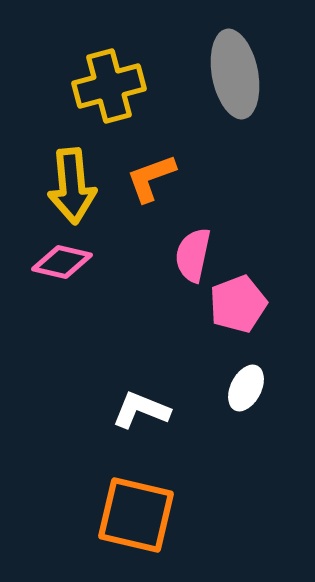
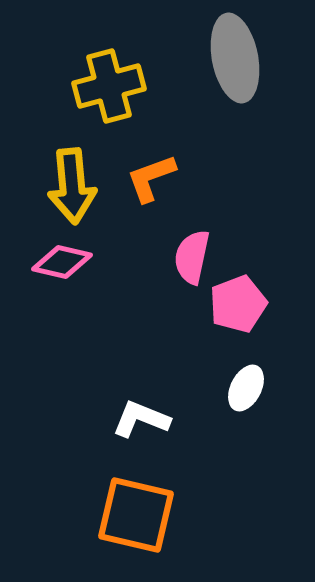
gray ellipse: moved 16 px up
pink semicircle: moved 1 px left, 2 px down
white L-shape: moved 9 px down
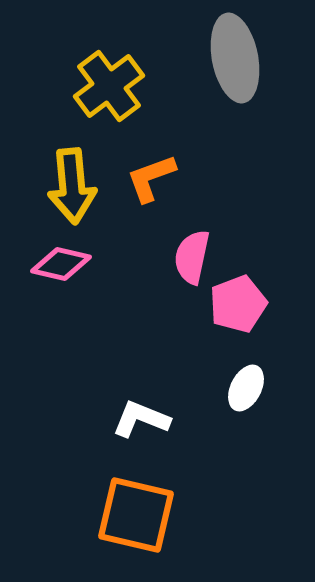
yellow cross: rotated 22 degrees counterclockwise
pink diamond: moved 1 px left, 2 px down
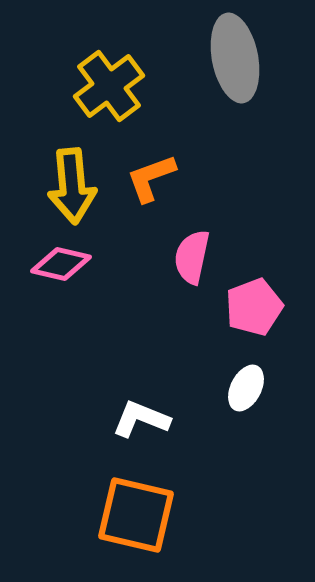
pink pentagon: moved 16 px right, 3 px down
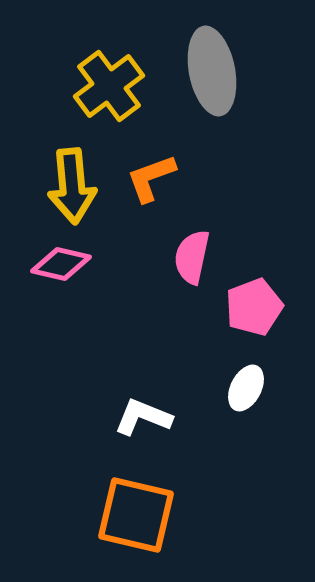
gray ellipse: moved 23 px left, 13 px down
white L-shape: moved 2 px right, 2 px up
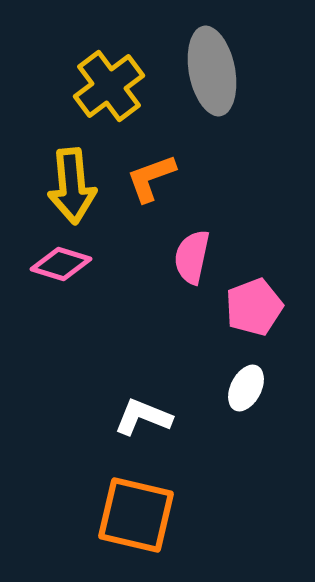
pink diamond: rotated 4 degrees clockwise
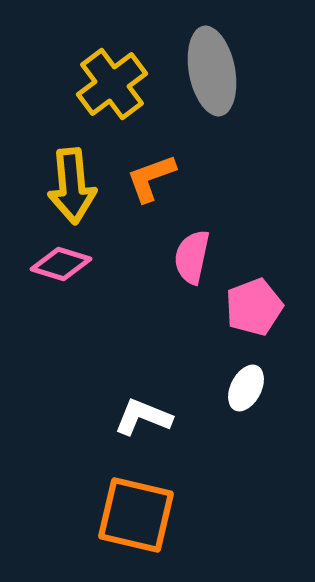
yellow cross: moved 3 px right, 2 px up
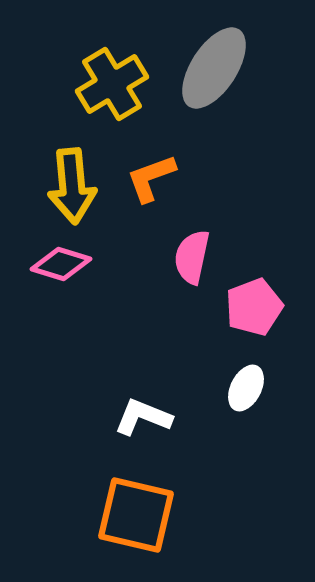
gray ellipse: moved 2 px right, 3 px up; rotated 44 degrees clockwise
yellow cross: rotated 6 degrees clockwise
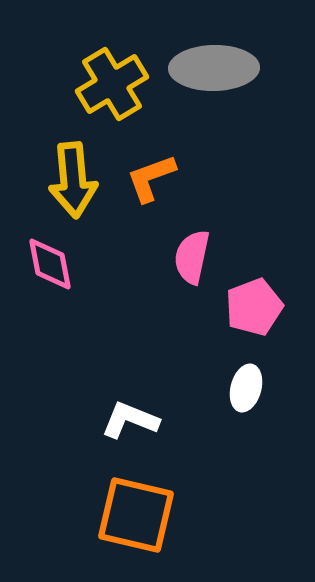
gray ellipse: rotated 56 degrees clockwise
yellow arrow: moved 1 px right, 6 px up
pink diamond: moved 11 px left; rotated 62 degrees clockwise
white ellipse: rotated 12 degrees counterclockwise
white L-shape: moved 13 px left, 3 px down
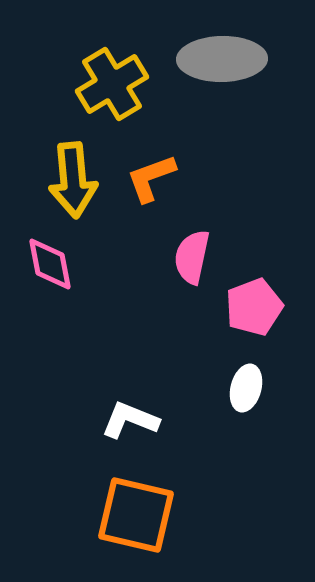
gray ellipse: moved 8 px right, 9 px up
